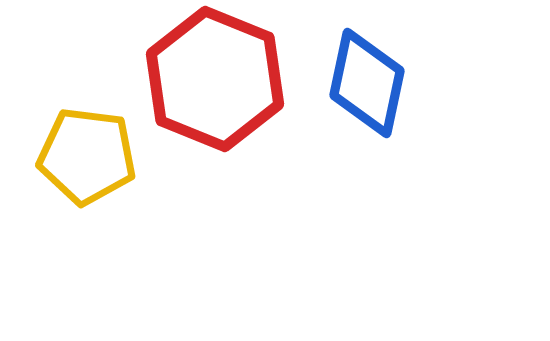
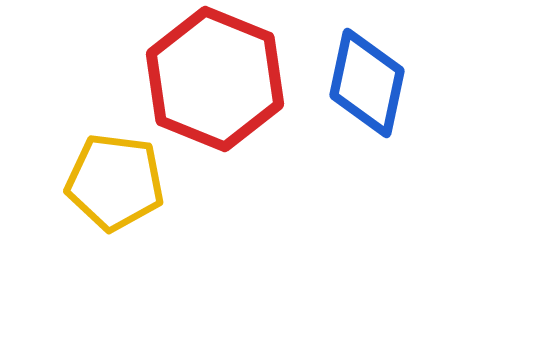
yellow pentagon: moved 28 px right, 26 px down
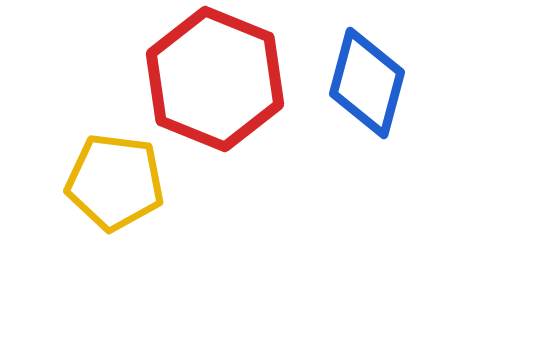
blue diamond: rotated 3 degrees clockwise
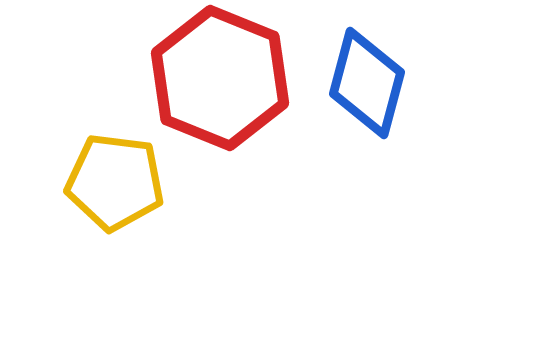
red hexagon: moved 5 px right, 1 px up
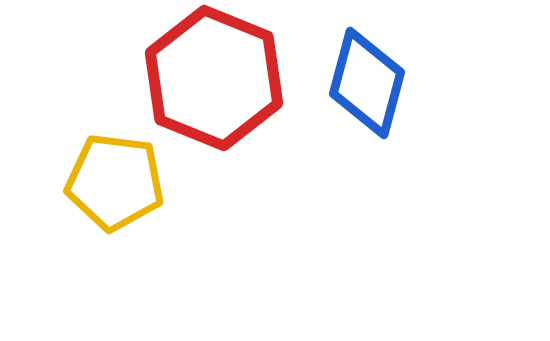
red hexagon: moved 6 px left
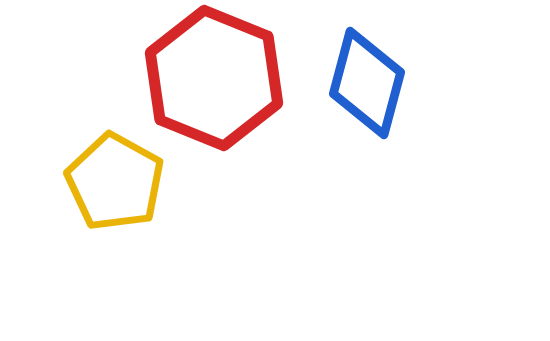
yellow pentagon: rotated 22 degrees clockwise
